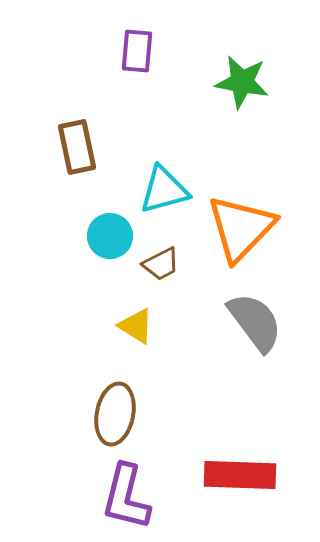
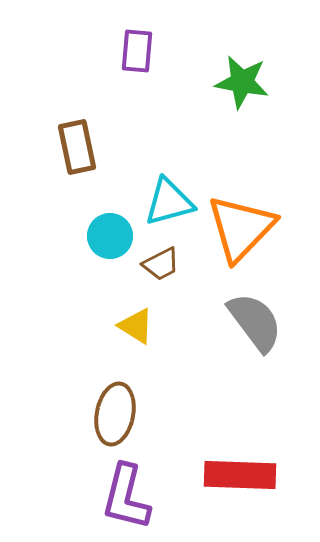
cyan triangle: moved 5 px right, 12 px down
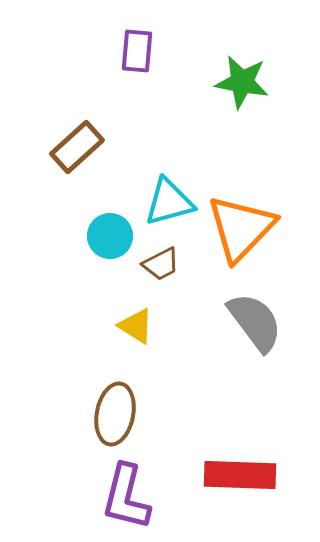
brown rectangle: rotated 60 degrees clockwise
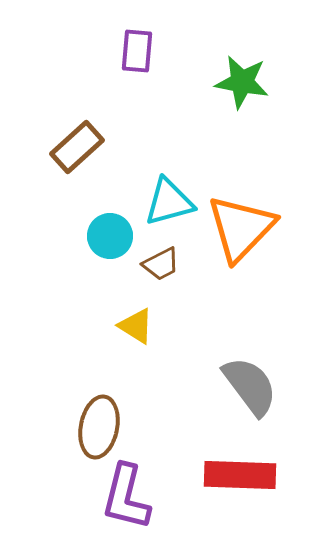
gray semicircle: moved 5 px left, 64 px down
brown ellipse: moved 16 px left, 13 px down
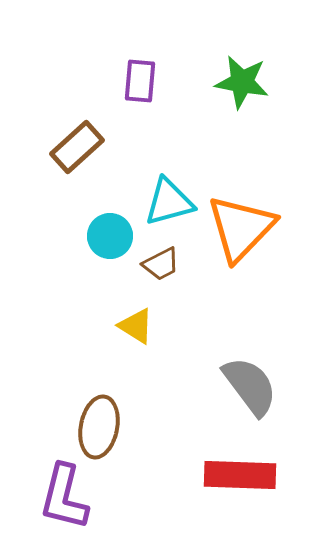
purple rectangle: moved 3 px right, 30 px down
purple L-shape: moved 62 px left
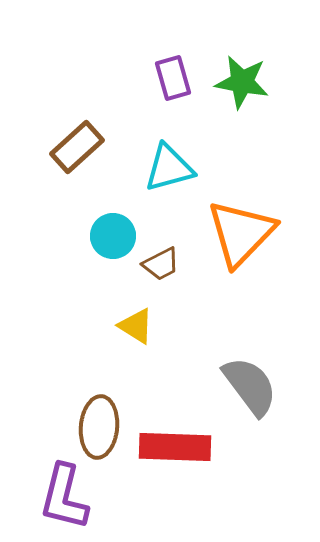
purple rectangle: moved 33 px right, 3 px up; rotated 21 degrees counterclockwise
cyan triangle: moved 34 px up
orange triangle: moved 5 px down
cyan circle: moved 3 px right
brown ellipse: rotated 6 degrees counterclockwise
red rectangle: moved 65 px left, 28 px up
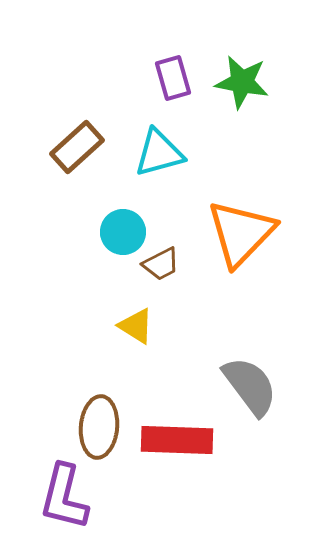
cyan triangle: moved 10 px left, 15 px up
cyan circle: moved 10 px right, 4 px up
red rectangle: moved 2 px right, 7 px up
